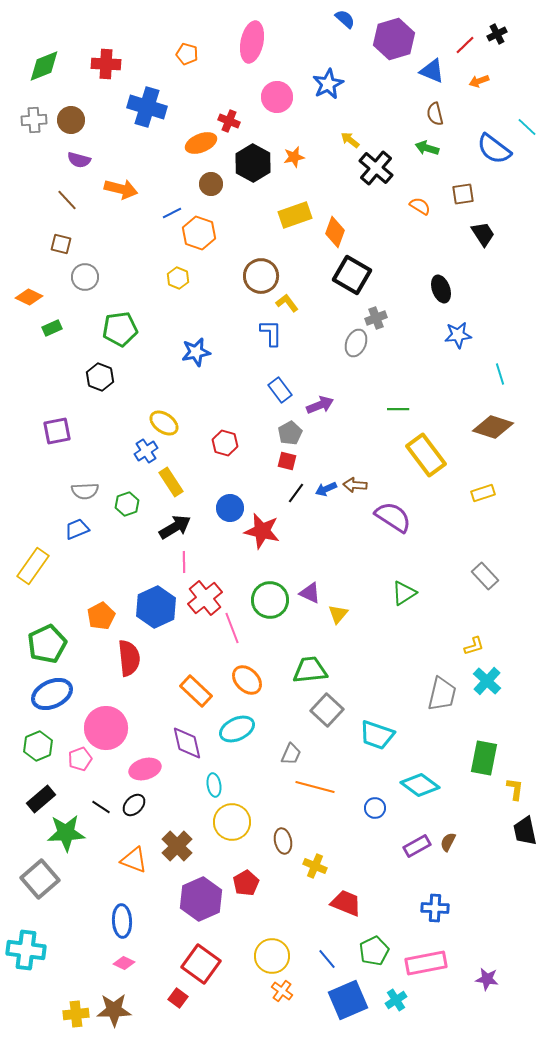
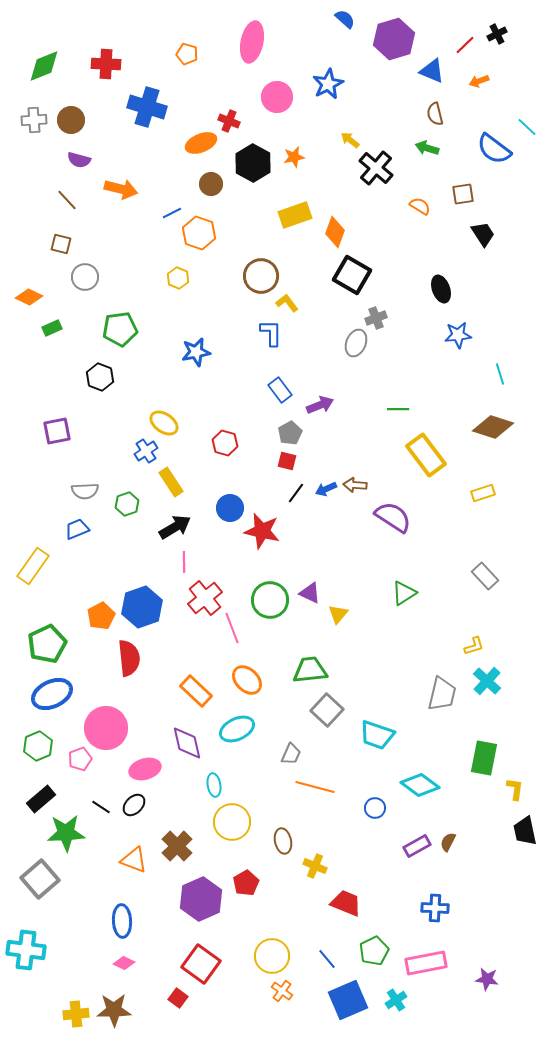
blue hexagon at (156, 607): moved 14 px left; rotated 6 degrees clockwise
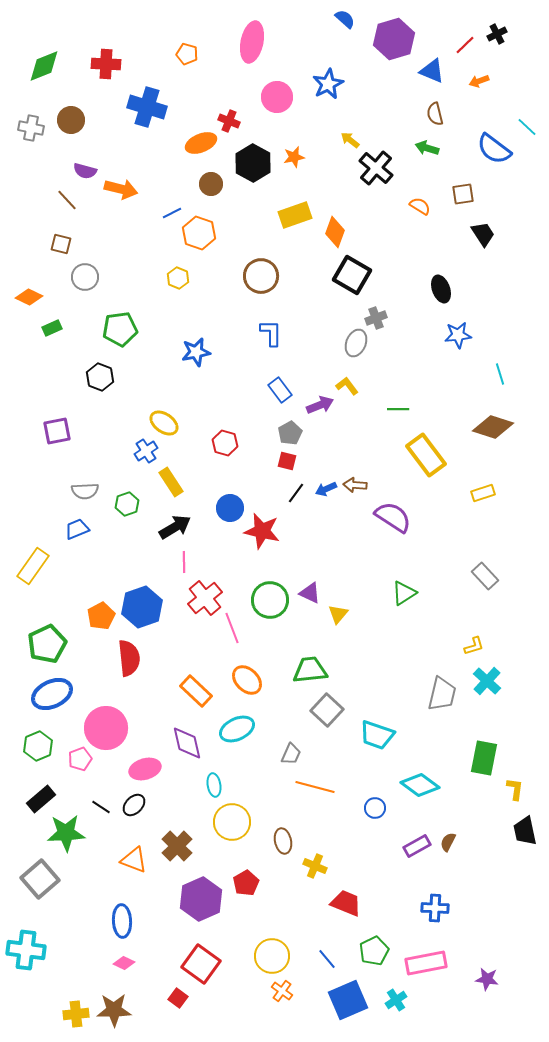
gray cross at (34, 120): moved 3 px left, 8 px down; rotated 15 degrees clockwise
purple semicircle at (79, 160): moved 6 px right, 11 px down
yellow L-shape at (287, 303): moved 60 px right, 83 px down
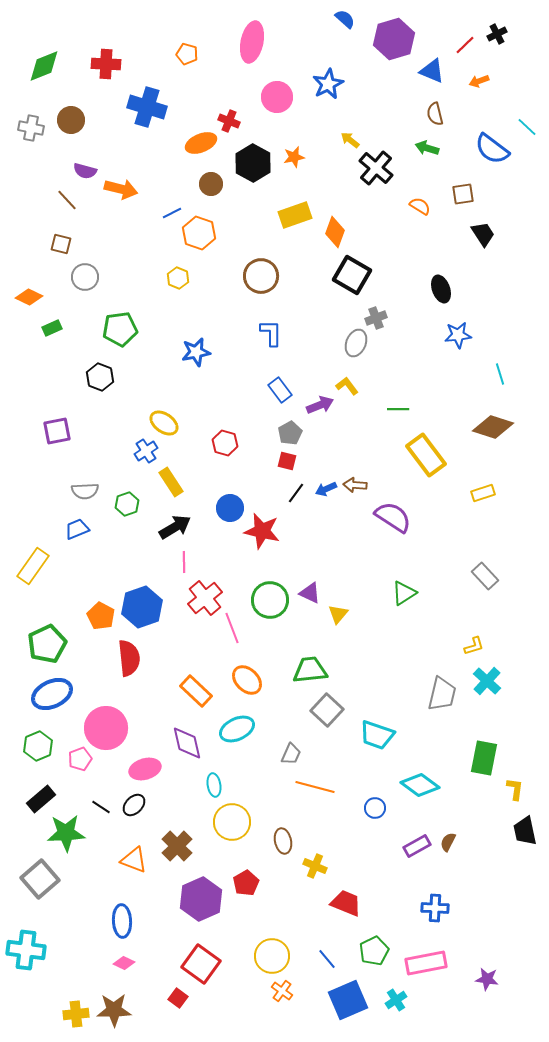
blue semicircle at (494, 149): moved 2 px left
orange pentagon at (101, 616): rotated 16 degrees counterclockwise
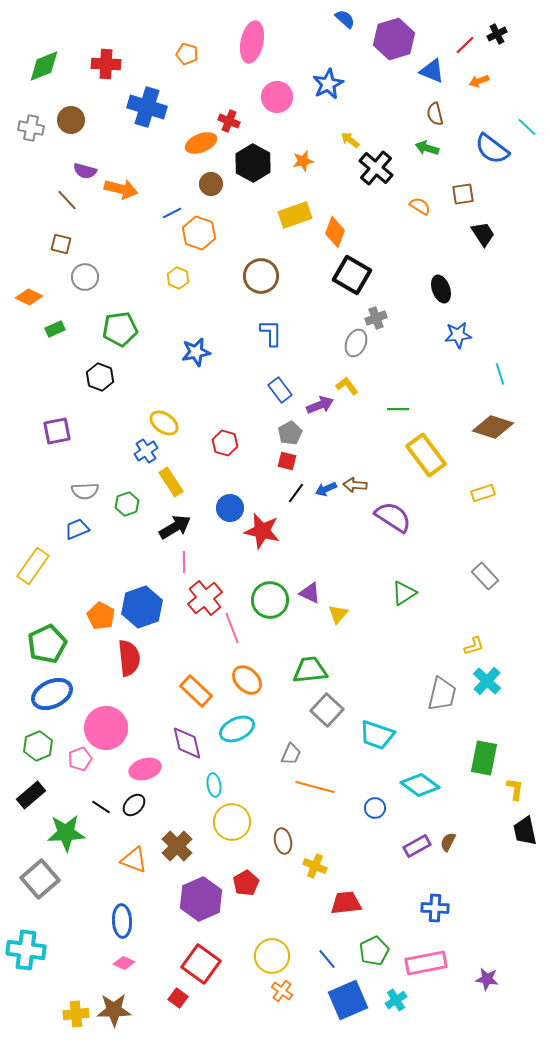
orange star at (294, 157): moved 9 px right, 4 px down
green rectangle at (52, 328): moved 3 px right, 1 px down
black rectangle at (41, 799): moved 10 px left, 4 px up
red trapezoid at (346, 903): rotated 28 degrees counterclockwise
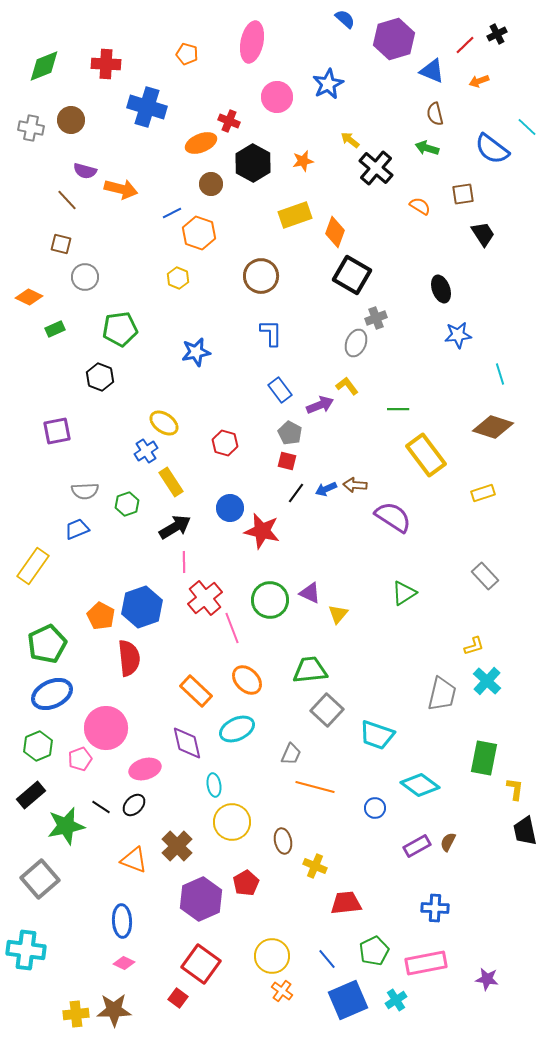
gray pentagon at (290, 433): rotated 15 degrees counterclockwise
green star at (66, 833): moved 7 px up; rotated 9 degrees counterclockwise
